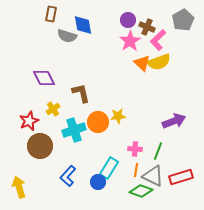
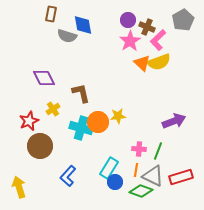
cyan cross: moved 7 px right, 2 px up; rotated 35 degrees clockwise
pink cross: moved 4 px right
blue circle: moved 17 px right
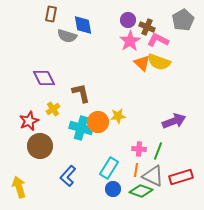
pink L-shape: rotated 70 degrees clockwise
yellow semicircle: rotated 40 degrees clockwise
blue circle: moved 2 px left, 7 px down
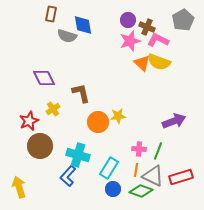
pink star: rotated 15 degrees clockwise
cyan cross: moved 3 px left, 27 px down
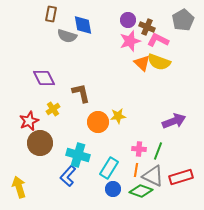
brown circle: moved 3 px up
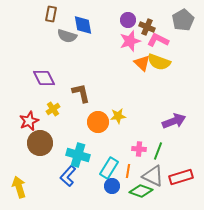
orange line: moved 8 px left, 1 px down
blue circle: moved 1 px left, 3 px up
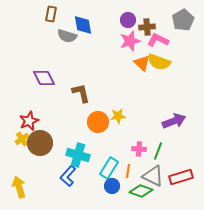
brown cross: rotated 28 degrees counterclockwise
yellow cross: moved 31 px left, 30 px down
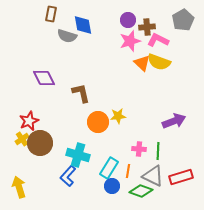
green line: rotated 18 degrees counterclockwise
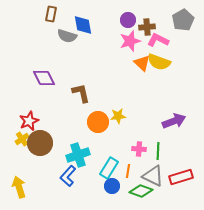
cyan cross: rotated 35 degrees counterclockwise
